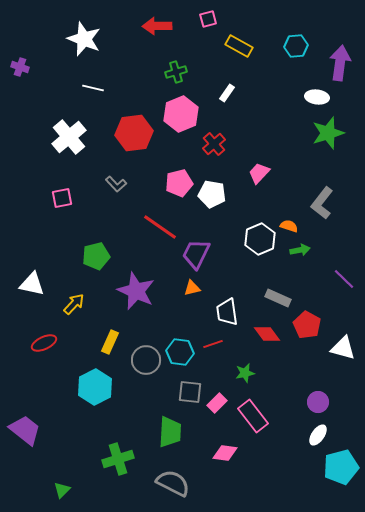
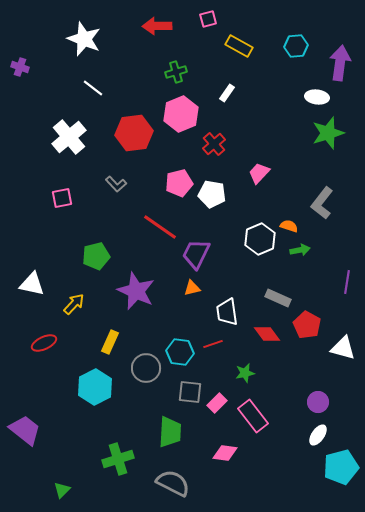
white line at (93, 88): rotated 25 degrees clockwise
purple line at (344, 279): moved 3 px right, 3 px down; rotated 55 degrees clockwise
gray circle at (146, 360): moved 8 px down
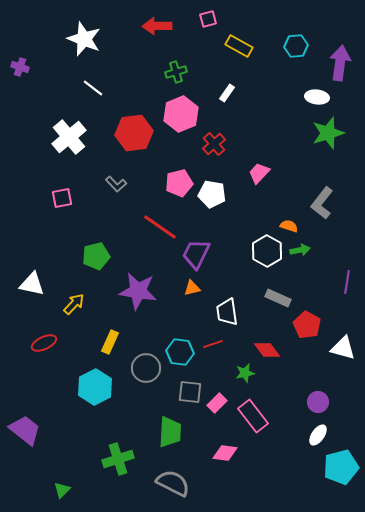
white hexagon at (260, 239): moved 7 px right, 12 px down; rotated 8 degrees counterclockwise
purple star at (136, 291): moved 2 px right; rotated 15 degrees counterclockwise
red diamond at (267, 334): moved 16 px down
